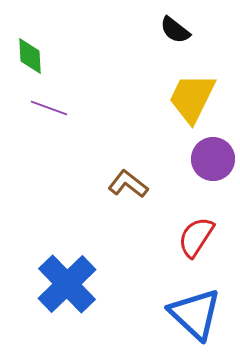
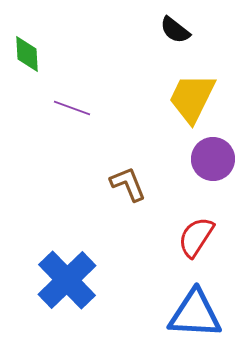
green diamond: moved 3 px left, 2 px up
purple line: moved 23 px right
brown L-shape: rotated 30 degrees clockwise
blue cross: moved 4 px up
blue triangle: rotated 40 degrees counterclockwise
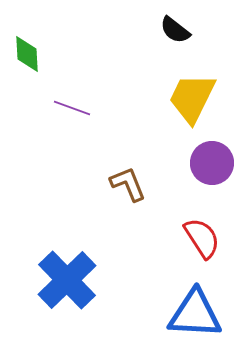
purple circle: moved 1 px left, 4 px down
red semicircle: moved 6 px right, 1 px down; rotated 114 degrees clockwise
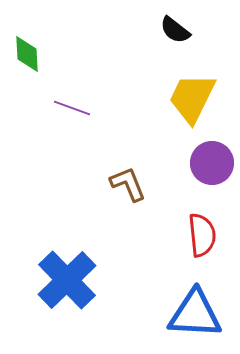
red semicircle: moved 3 px up; rotated 27 degrees clockwise
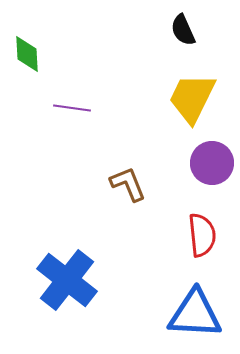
black semicircle: moved 8 px right; rotated 28 degrees clockwise
purple line: rotated 12 degrees counterclockwise
blue cross: rotated 8 degrees counterclockwise
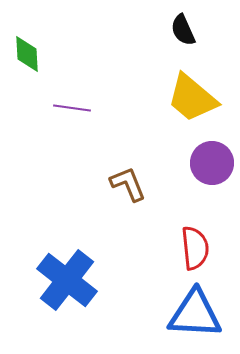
yellow trapezoid: rotated 76 degrees counterclockwise
red semicircle: moved 7 px left, 13 px down
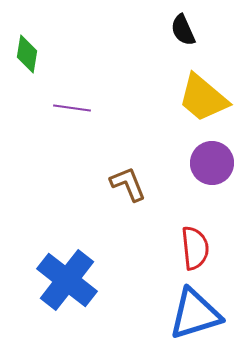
green diamond: rotated 12 degrees clockwise
yellow trapezoid: moved 11 px right
blue triangle: rotated 20 degrees counterclockwise
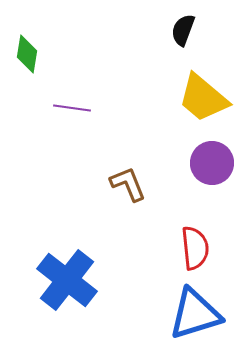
black semicircle: rotated 44 degrees clockwise
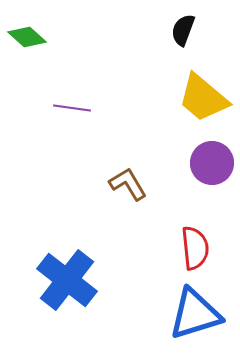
green diamond: moved 17 px up; rotated 57 degrees counterclockwise
brown L-shape: rotated 9 degrees counterclockwise
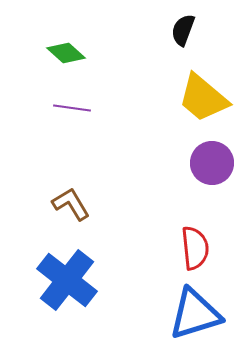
green diamond: moved 39 px right, 16 px down
brown L-shape: moved 57 px left, 20 px down
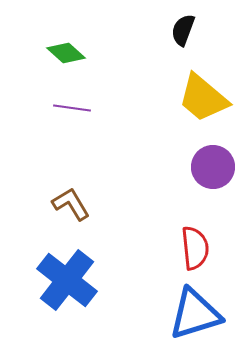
purple circle: moved 1 px right, 4 px down
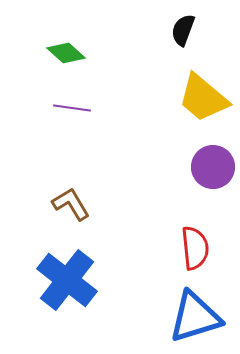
blue triangle: moved 3 px down
